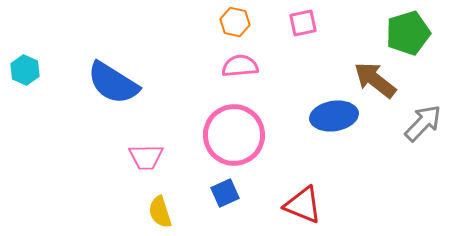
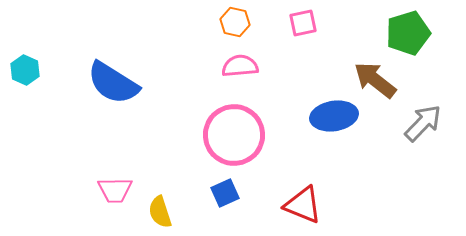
pink trapezoid: moved 31 px left, 33 px down
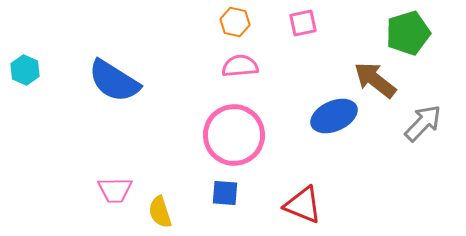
blue semicircle: moved 1 px right, 2 px up
blue ellipse: rotated 15 degrees counterclockwise
blue square: rotated 28 degrees clockwise
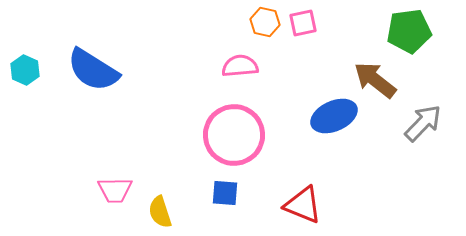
orange hexagon: moved 30 px right
green pentagon: moved 1 px right, 2 px up; rotated 9 degrees clockwise
blue semicircle: moved 21 px left, 11 px up
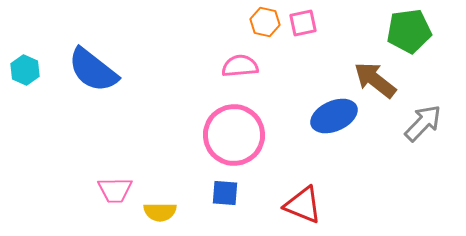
blue semicircle: rotated 6 degrees clockwise
yellow semicircle: rotated 72 degrees counterclockwise
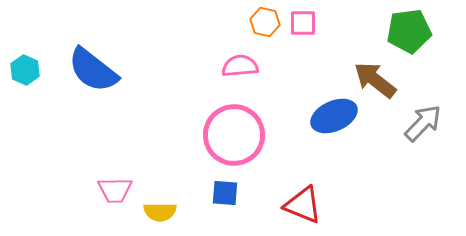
pink square: rotated 12 degrees clockwise
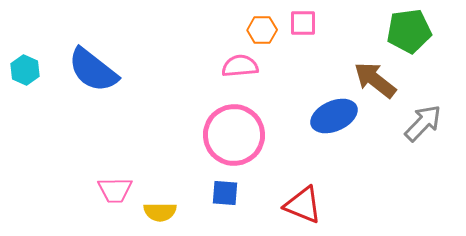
orange hexagon: moved 3 px left, 8 px down; rotated 12 degrees counterclockwise
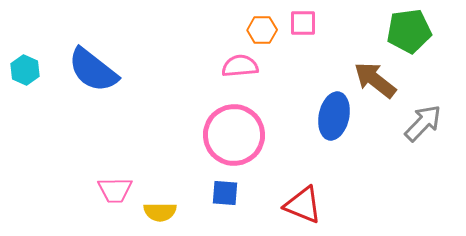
blue ellipse: rotated 54 degrees counterclockwise
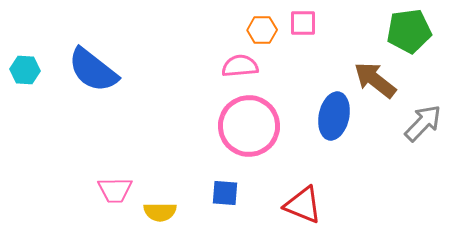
cyan hexagon: rotated 20 degrees counterclockwise
pink circle: moved 15 px right, 9 px up
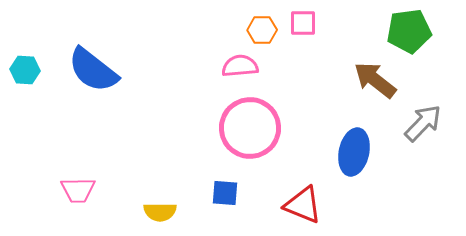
blue ellipse: moved 20 px right, 36 px down
pink circle: moved 1 px right, 2 px down
pink trapezoid: moved 37 px left
